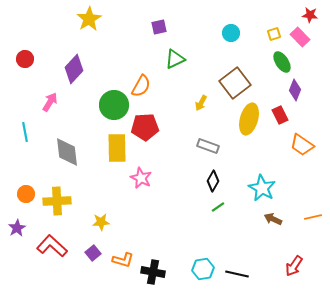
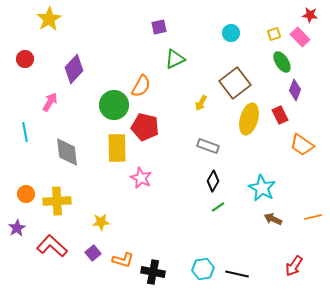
yellow star at (89, 19): moved 40 px left
red pentagon at (145, 127): rotated 16 degrees clockwise
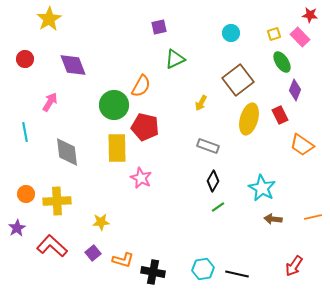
purple diamond at (74, 69): moved 1 px left, 4 px up; rotated 64 degrees counterclockwise
brown square at (235, 83): moved 3 px right, 3 px up
brown arrow at (273, 219): rotated 18 degrees counterclockwise
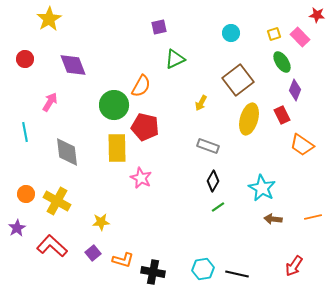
red star at (310, 15): moved 7 px right
red rectangle at (280, 115): moved 2 px right
yellow cross at (57, 201): rotated 32 degrees clockwise
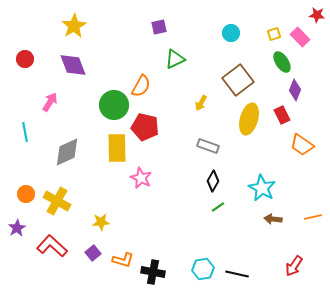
yellow star at (49, 19): moved 25 px right, 7 px down
gray diamond at (67, 152): rotated 72 degrees clockwise
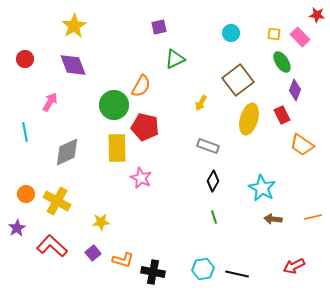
yellow square at (274, 34): rotated 24 degrees clockwise
green line at (218, 207): moved 4 px left, 10 px down; rotated 72 degrees counterclockwise
red arrow at (294, 266): rotated 30 degrees clockwise
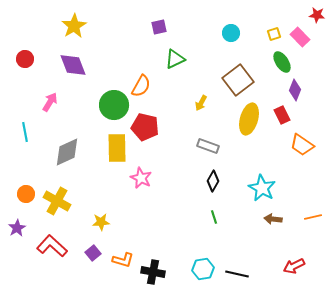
yellow square at (274, 34): rotated 24 degrees counterclockwise
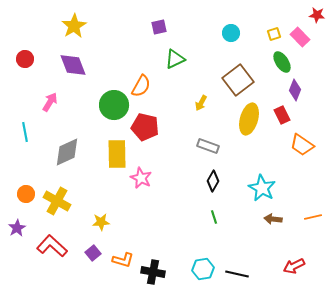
yellow rectangle at (117, 148): moved 6 px down
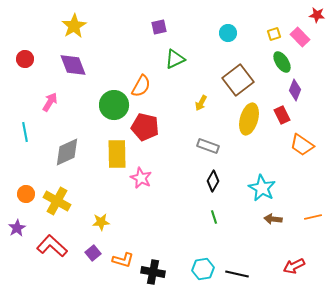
cyan circle at (231, 33): moved 3 px left
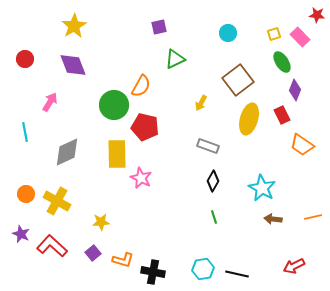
purple star at (17, 228): moved 4 px right, 6 px down; rotated 18 degrees counterclockwise
